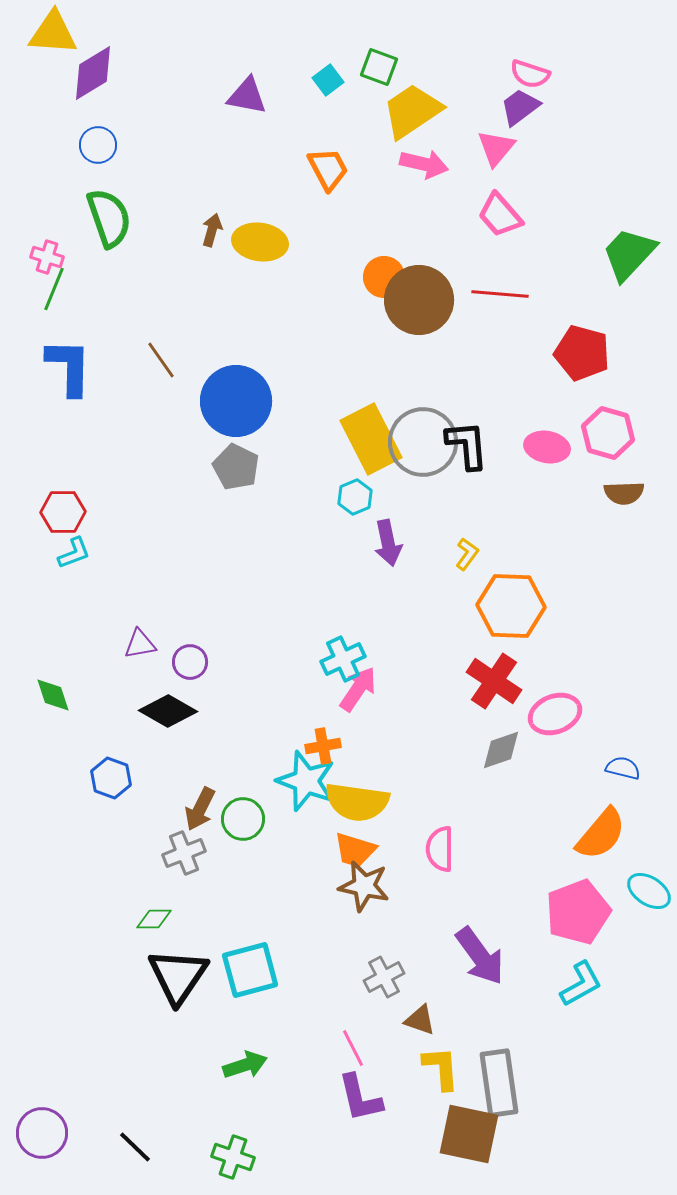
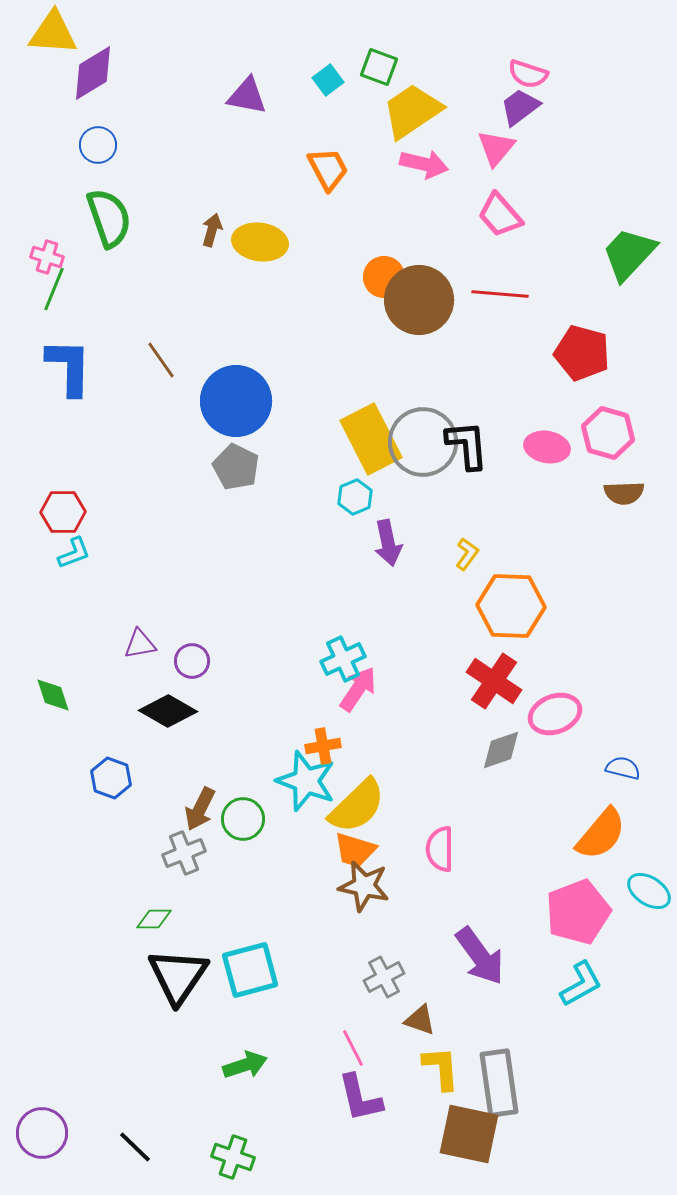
pink semicircle at (530, 74): moved 2 px left
purple circle at (190, 662): moved 2 px right, 1 px up
yellow semicircle at (357, 802): moved 4 px down; rotated 52 degrees counterclockwise
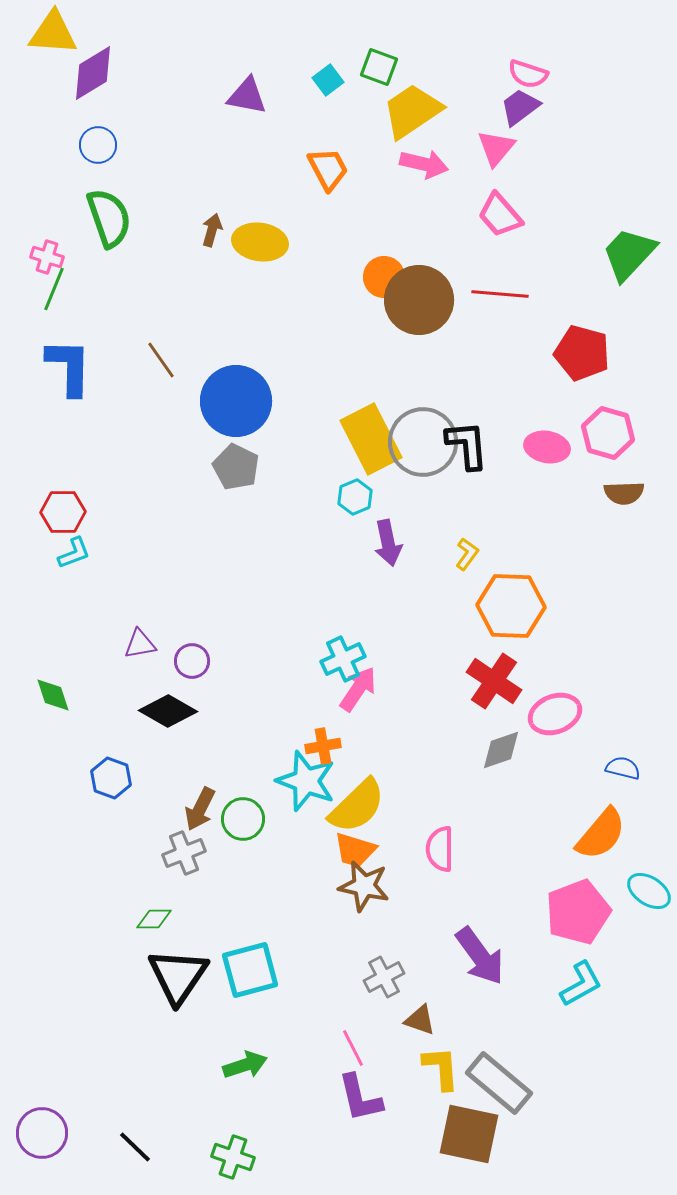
gray rectangle at (499, 1083): rotated 42 degrees counterclockwise
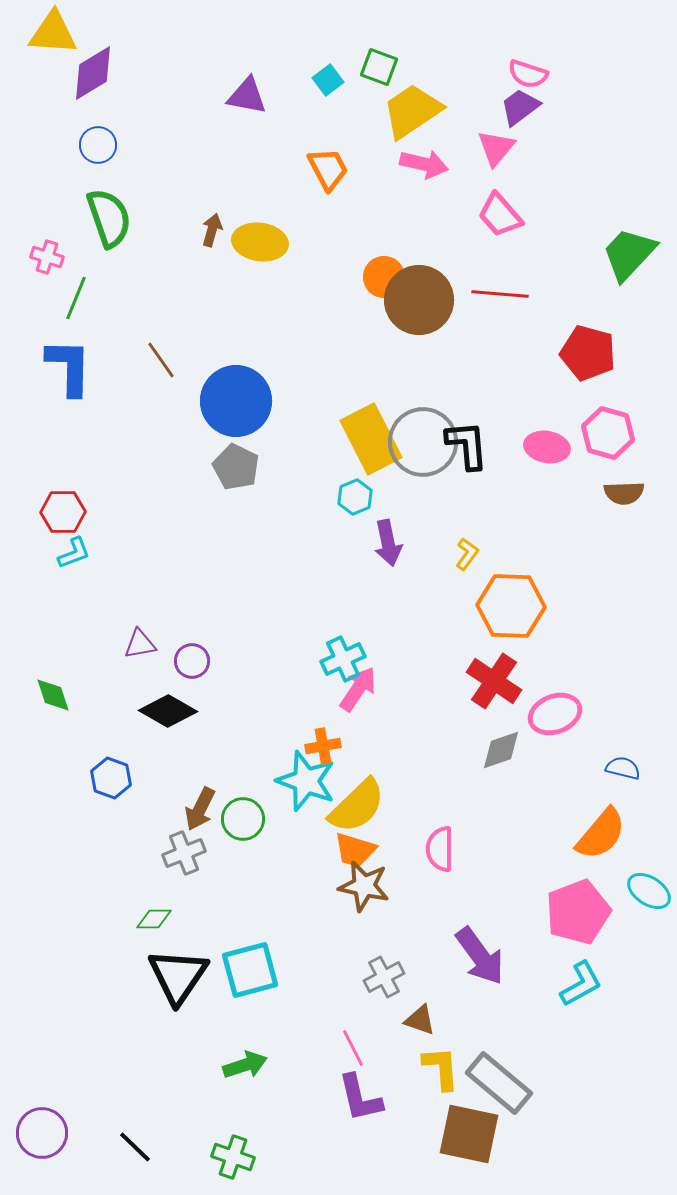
green line at (54, 289): moved 22 px right, 9 px down
red pentagon at (582, 353): moved 6 px right
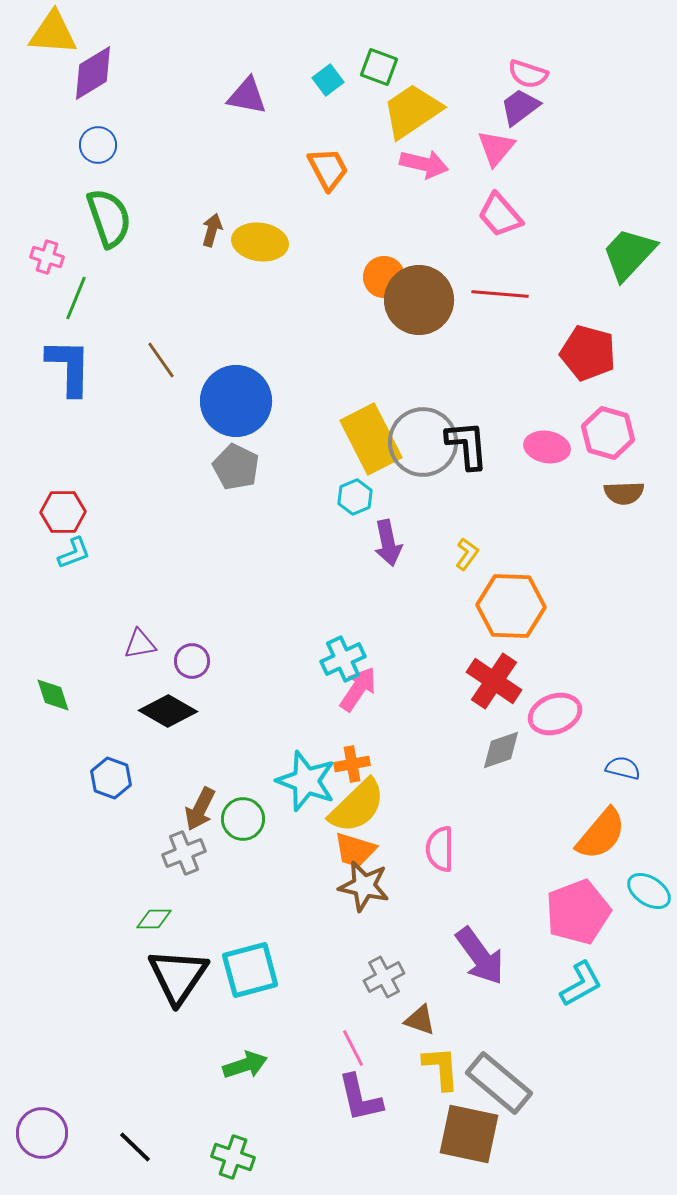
orange cross at (323, 746): moved 29 px right, 18 px down
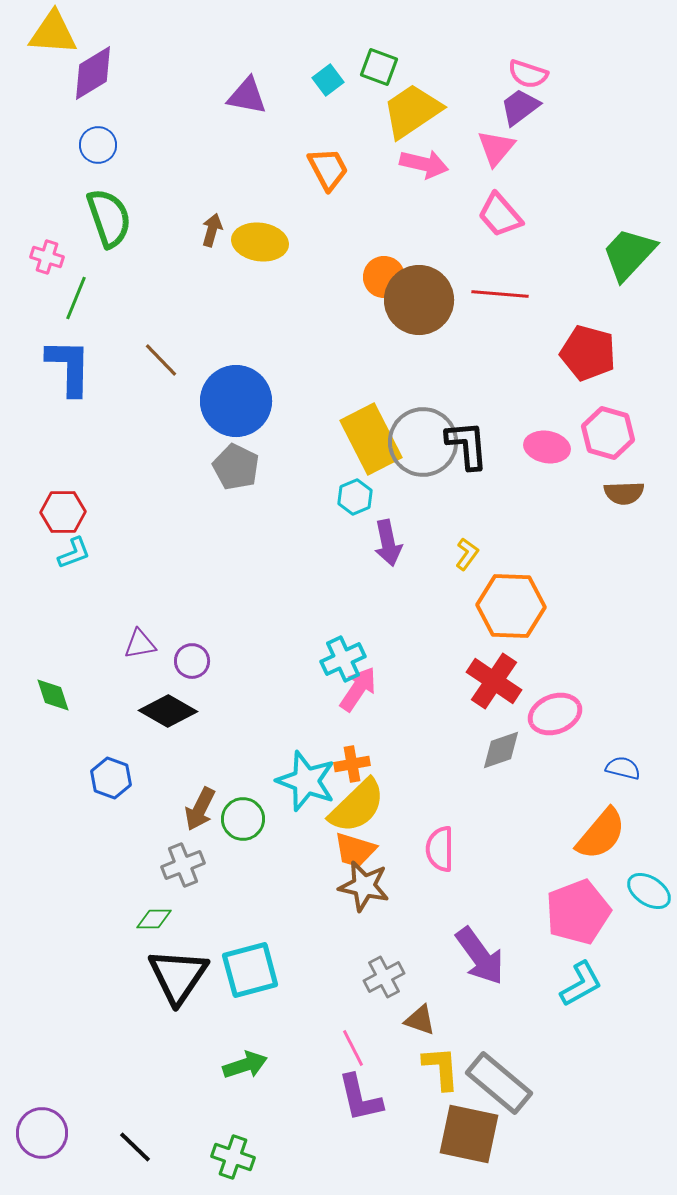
brown line at (161, 360): rotated 9 degrees counterclockwise
gray cross at (184, 853): moved 1 px left, 12 px down
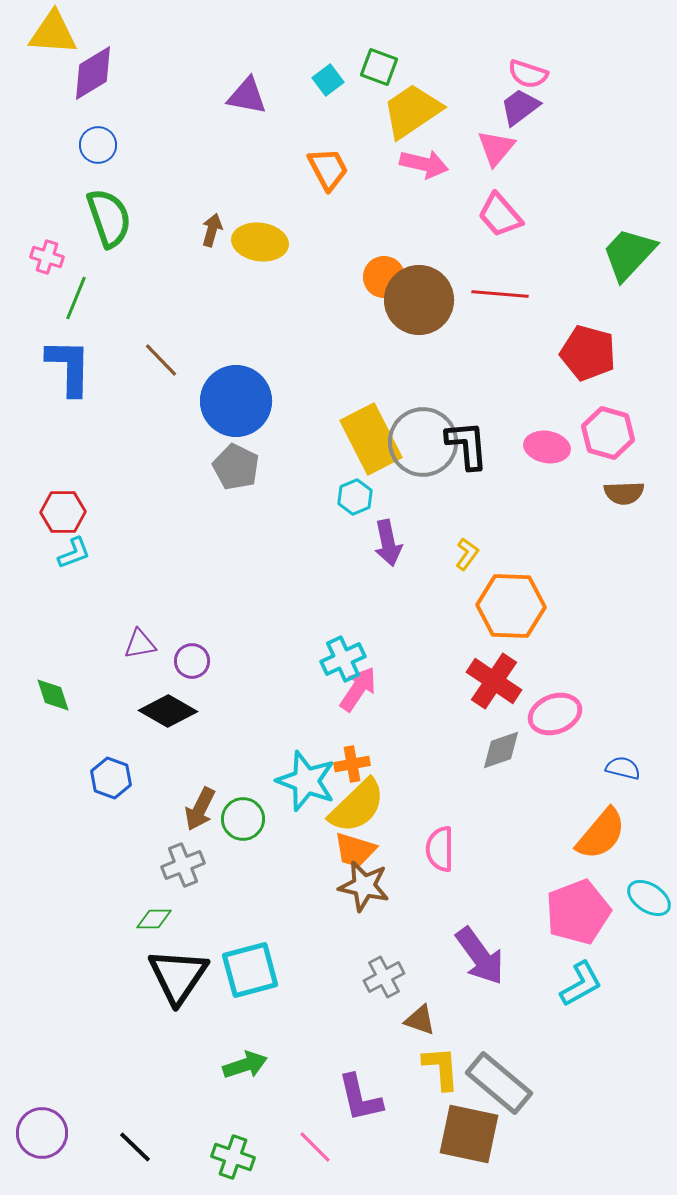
cyan ellipse at (649, 891): moved 7 px down
pink line at (353, 1048): moved 38 px left, 99 px down; rotated 18 degrees counterclockwise
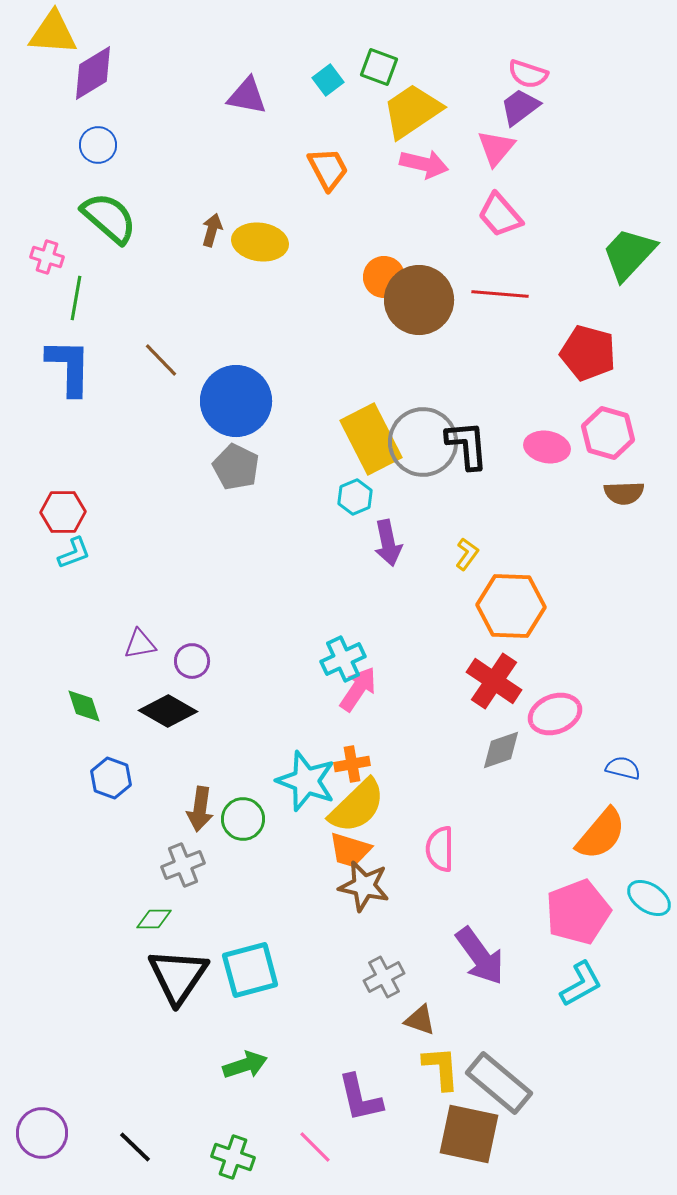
green semicircle at (109, 218): rotated 30 degrees counterclockwise
green line at (76, 298): rotated 12 degrees counterclockwise
green diamond at (53, 695): moved 31 px right, 11 px down
brown arrow at (200, 809): rotated 18 degrees counterclockwise
orange trapezoid at (355, 850): moved 5 px left
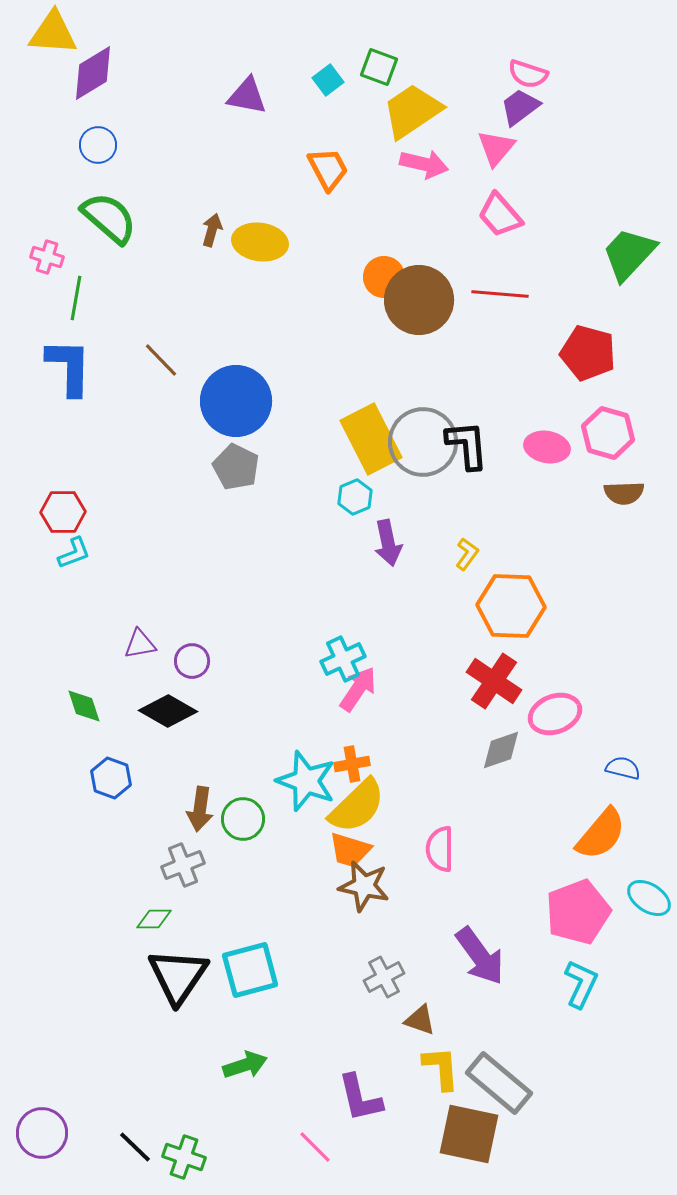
cyan L-shape at (581, 984): rotated 36 degrees counterclockwise
green cross at (233, 1157): moved 49 px left
